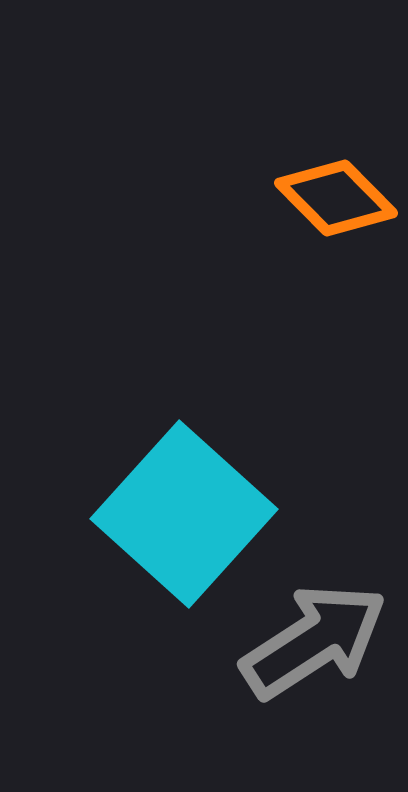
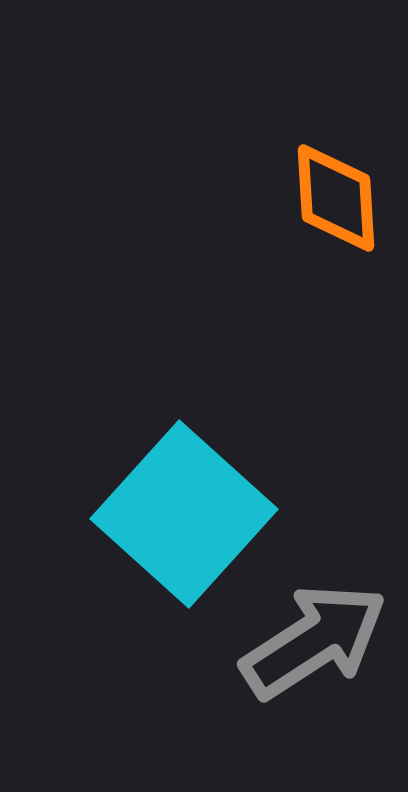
orange diamond: rotated 41 degrees clockwise
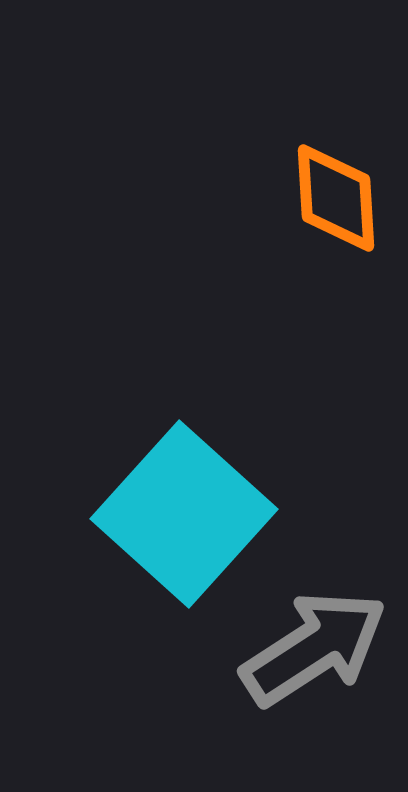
gray arrow: moved 7 px down
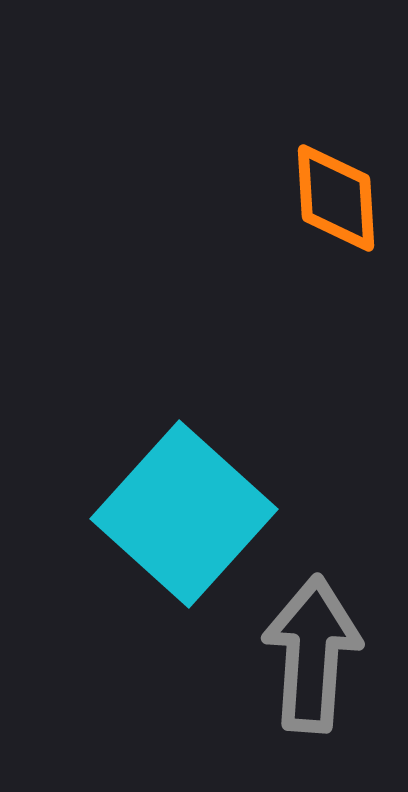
gray arrow: moved 2 px left, 6 px down; rotated 53 degrees counterclockwise
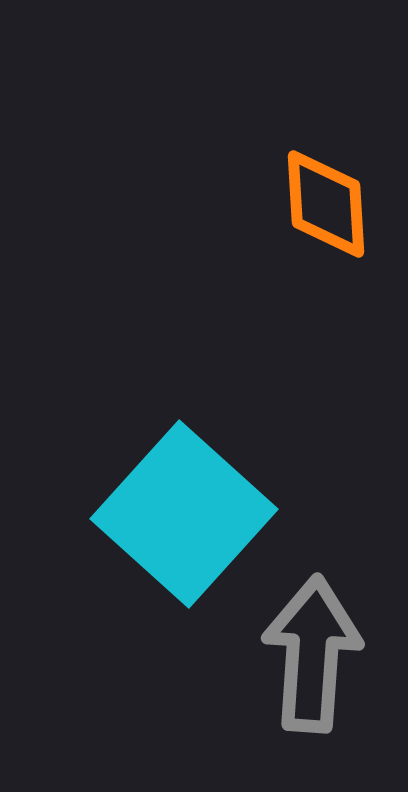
orange diamond: moved 10 px left, 6 px down
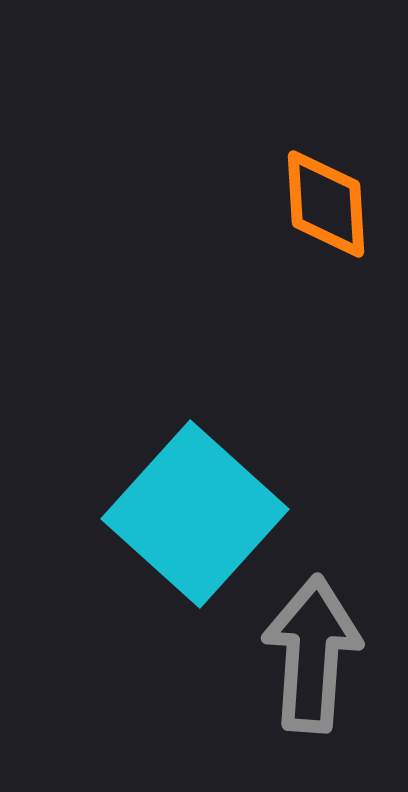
cyan square: moved 11 px right
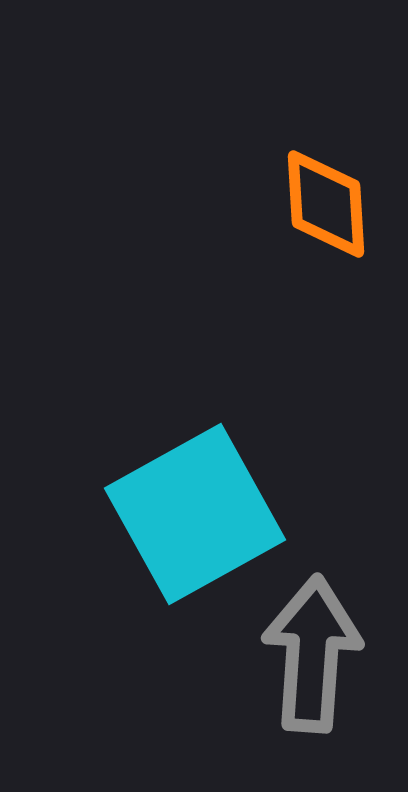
cyan square: rotated 19 degrees clockwise
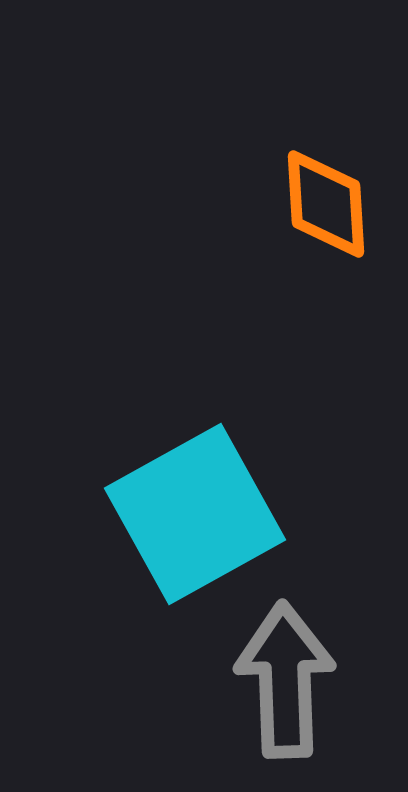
gray arrow: moved 27 px left, 26 px down; rotated 6 degrees counterclockwise
